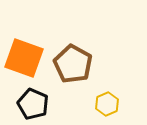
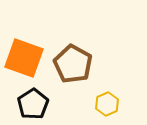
black pentagon: rotated 16 degrees clockwise
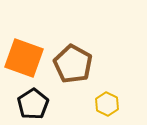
yellow hexagon: rotated 10 degrees counterclockwise
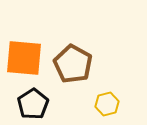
orange square: rotated 15 degrees counterclockwise
yellow hexagon: rotated 20 degrees clockwise
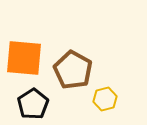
brown pentagon: moved 6 px down
yellow hexagon: moved 2 px left, 5 px up
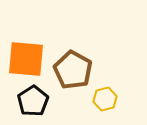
orange square: moved 2 px right, 1 px down
black pentagon: moved 3 px up
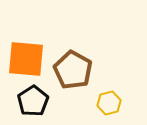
yellow hexagon: moved 4 px right, 4 px down
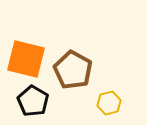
orange square: rotated 9 degrees clockwise
black pentagon: rotated 8 degrees counterclockwise
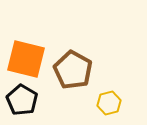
black pentagon: moved 11 px left, 1 px up
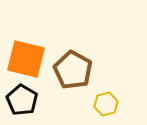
yellow hexagon: moved 3 px left, 1 px down
